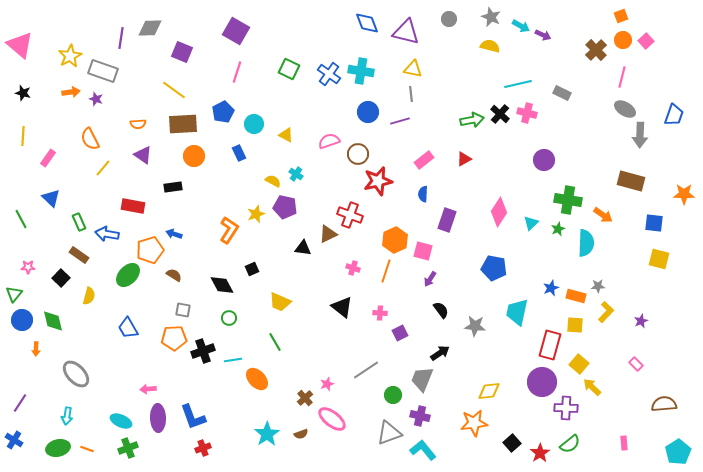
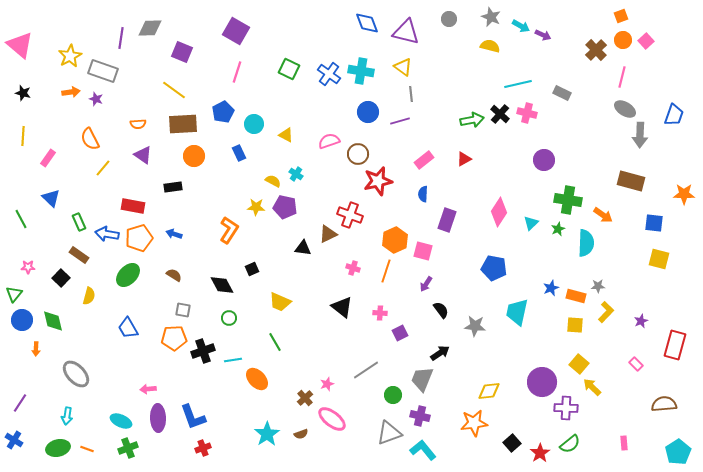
yellow triangle at (413, 69): moved 10 px left, 2 px up; rotated 24 degrees clockwise
yellow star at (256, 214): moved 7 px up; rotated 24 degrees clockwise
orange pentagon at (150, 250): moved 11 px left, 12 px up
purple arrow at (430, 279): moved 4 px left, 5 px down
red rectangle at (550, 345): moved 125 px right
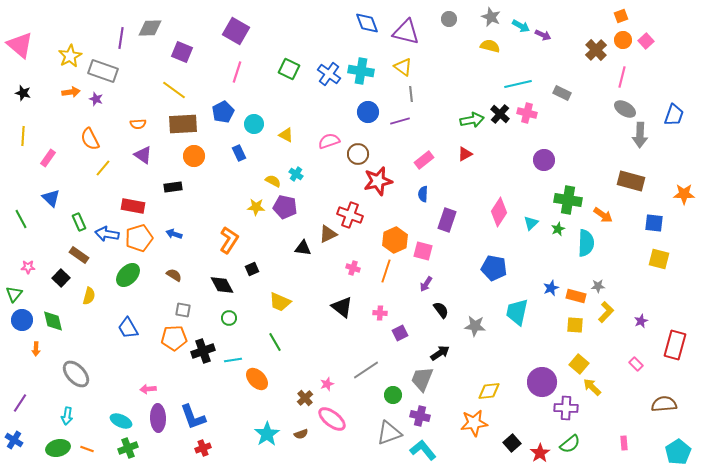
red triangle at (464, 159): moved 1 px right, 5 px up
orange L-shape at (229, 230): moved 10 px down
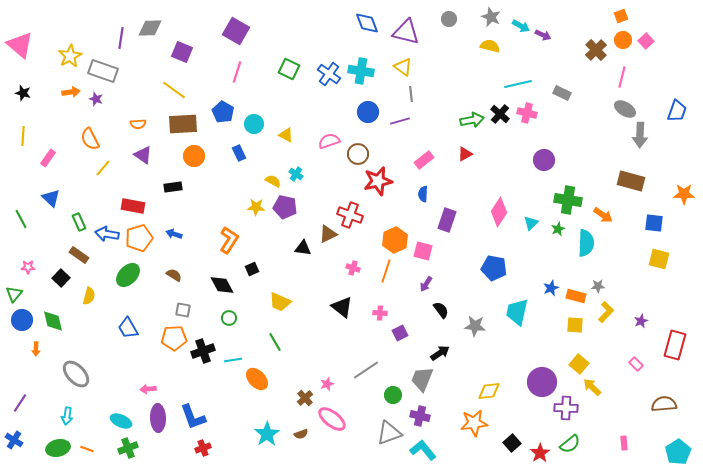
blue pentagon at (223, 112): rotated 15 degrees counterclockwise
blue trapezoid at (674, 115): moved 3 px right, 4 px up
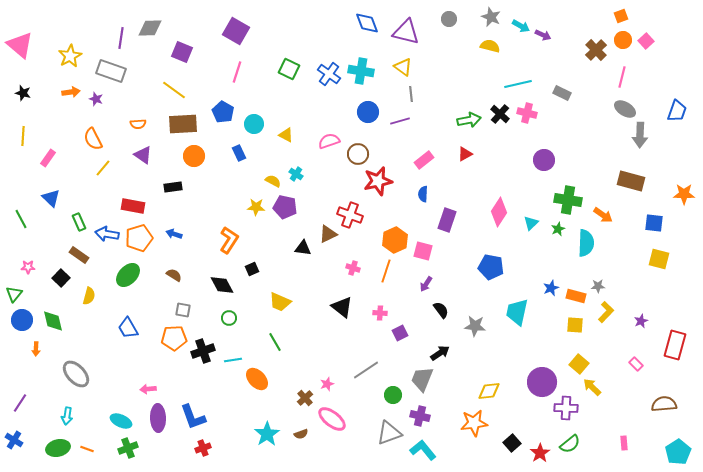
gray rectangle at (103, 71): moved 8 px right
green arrow at (472, 120): moved 3 px left
orange semicircle at (90, 139): moved 3 px right
blue pentagon at (494, 268): moved 3 px left, 1 px up
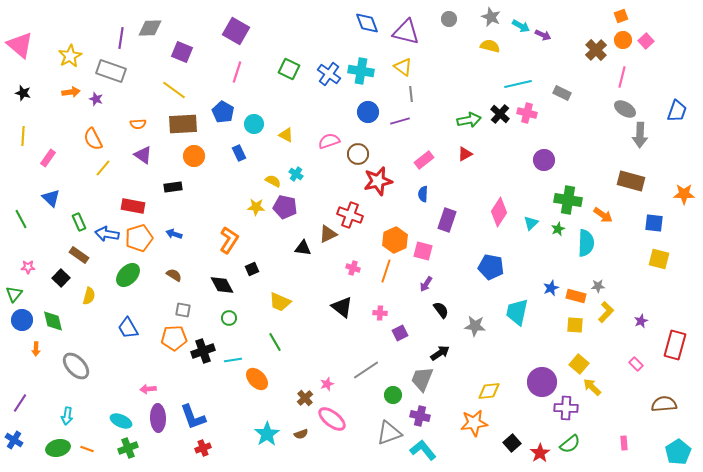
gray ellipse at (76, 374): moved 8 px up
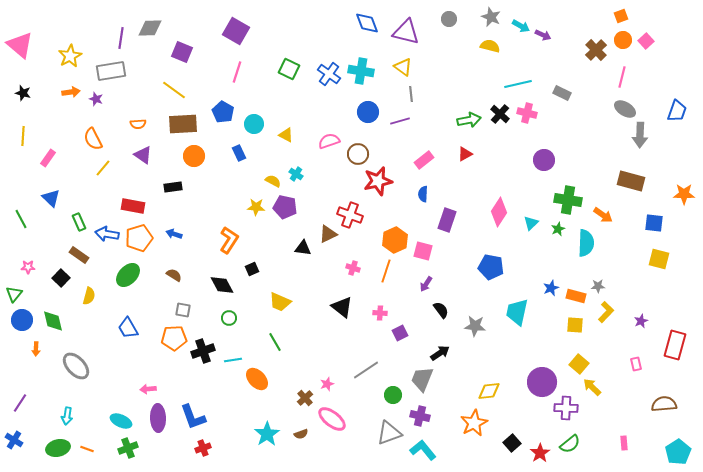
gray rectangle at (111, 71): rotated 28 degrees counterclockwise
pink rectangle at (636, 364): rotated 32 degrees clockwise
orange star at (474, 423): rotated 20 degrees counterclockwise
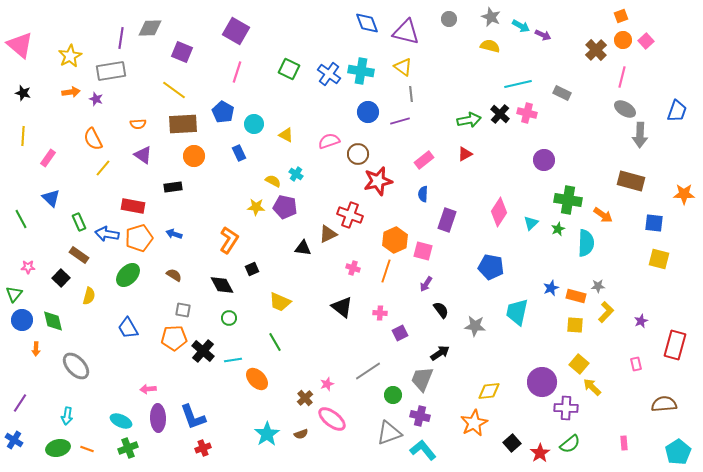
black cross at (203, 351): rotated 30 degrees counterclockwise
gray line at (366, 370): moved 2 px right, 1 px down
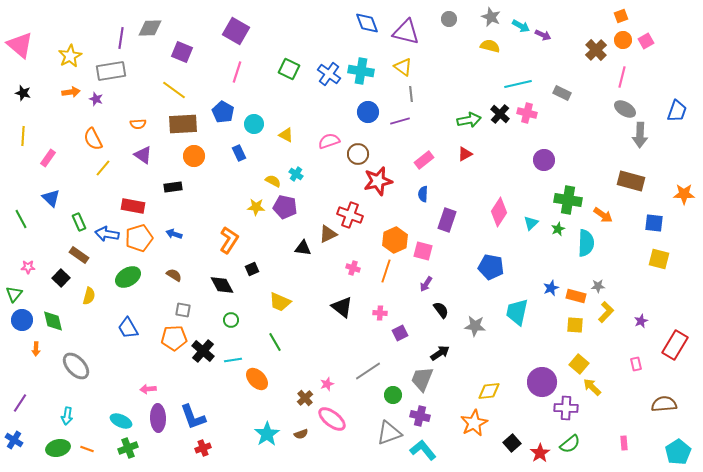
pink square at (646, 41): rotated 14 degrees clockwise
green ellipse at (128, 275): moved 2 px down; rotated 15 degrees clockwise
green circle at (229, 318): moved 2 px right, 2 px down
red rectangle at (675, 345): rotated 16 degrees clockwise
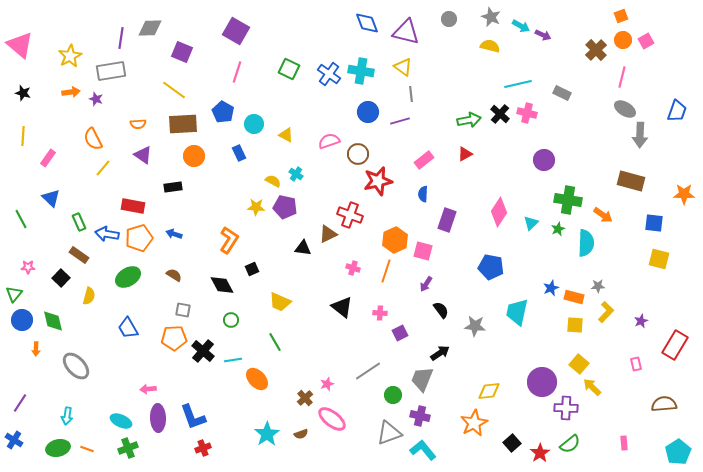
orange rectangle at (576, 296): moved 2 px left, 1 px down
